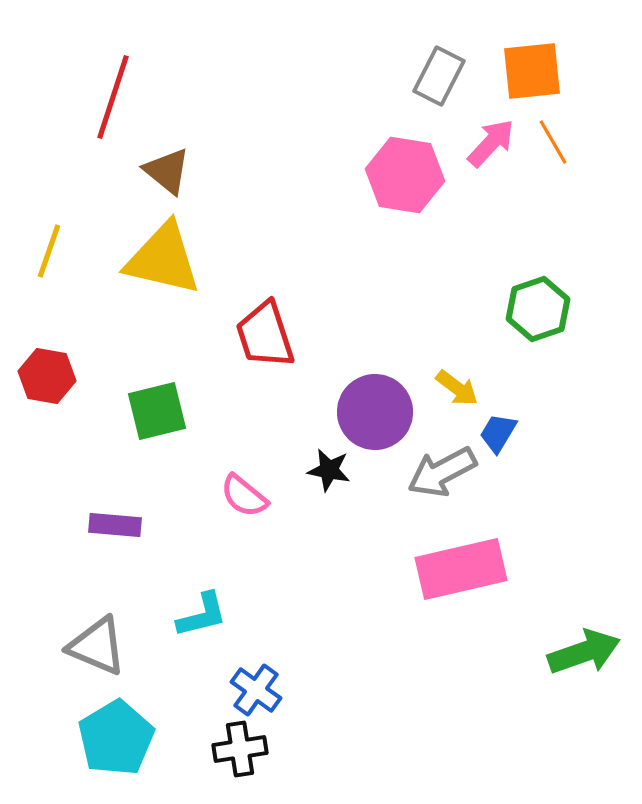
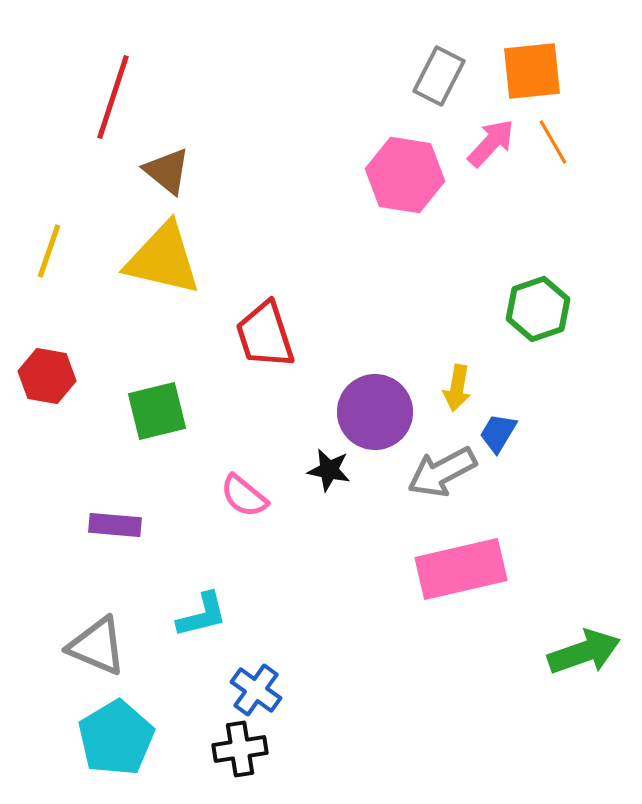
yellow arrow: rotated 63 degrees clockwise
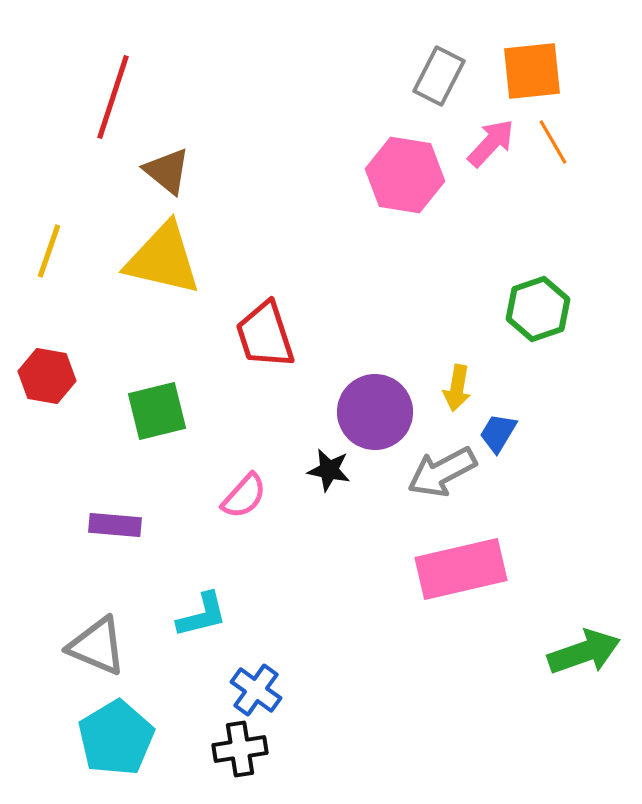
pink semicircle: rotated 87 degrees counterclockwise
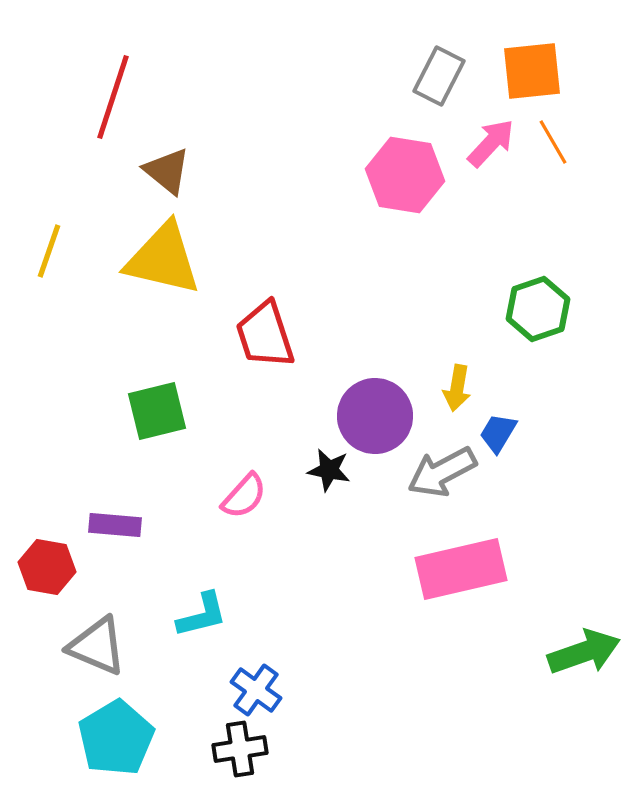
red hexagon: moved 191 px down
purple circle: moved 4 px down
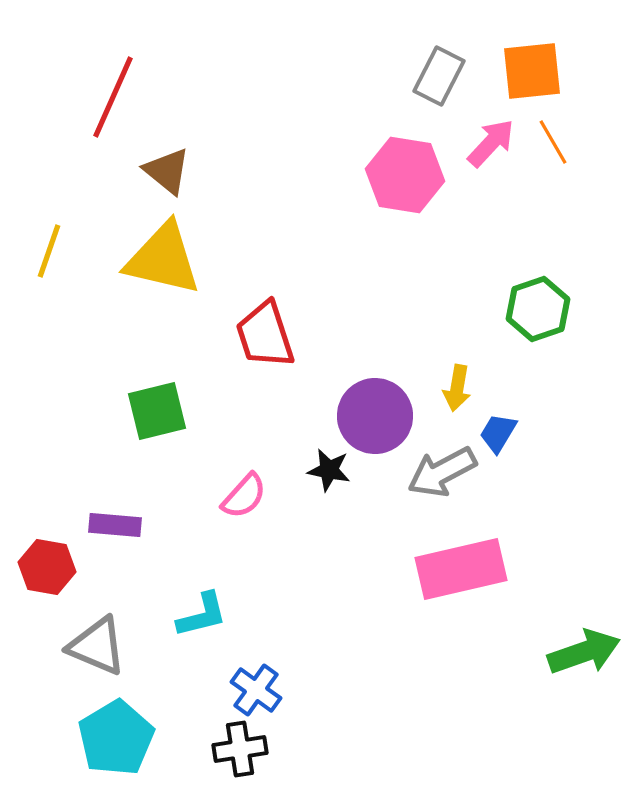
red line: rotated 6 degrees clockwise
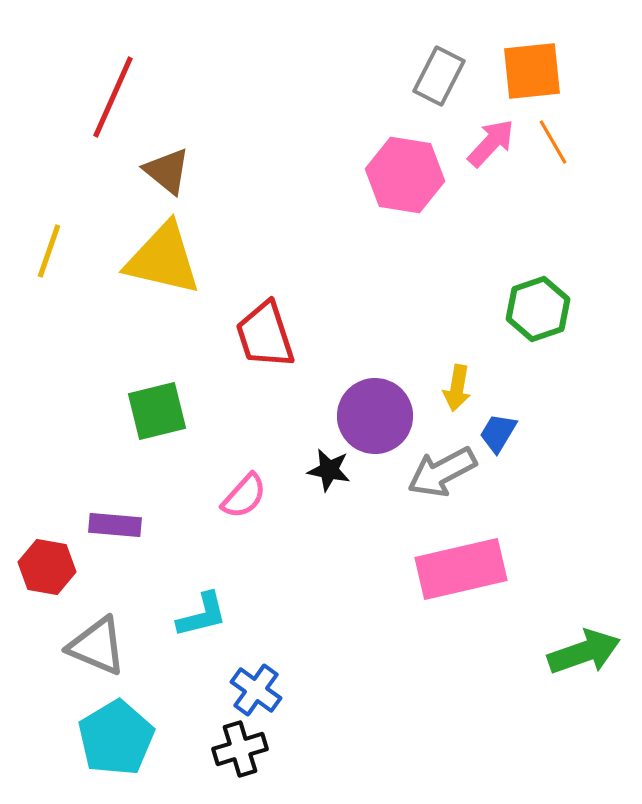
black cross: rotated 8 degrees counterclockwise
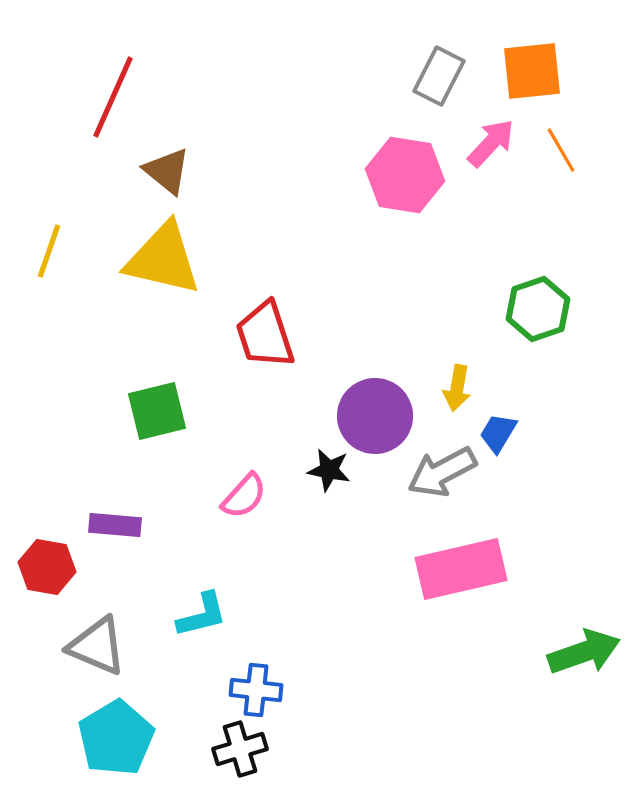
orange line: moved 8 px right, 8 px down
blue cross: rotated 30 degrees counterclockwise
